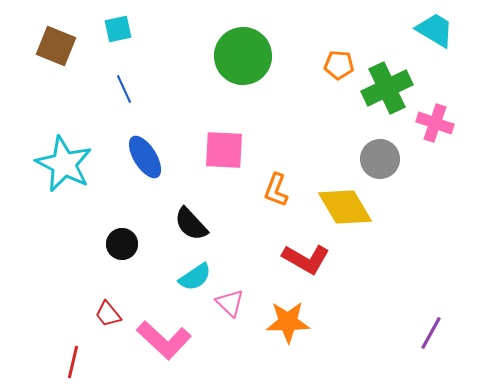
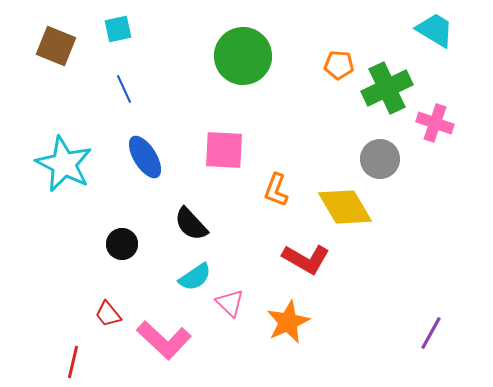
orange star: rotated 24 degrees counterclockwise
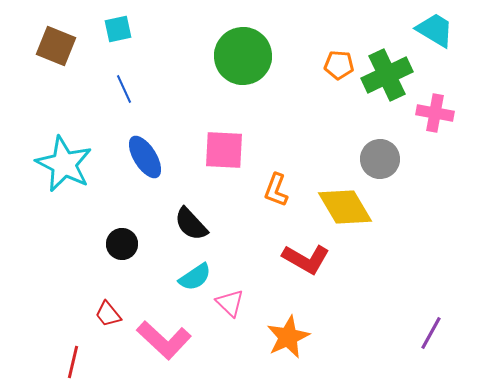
green cross: moved 13 px up
pink cross: moved 10 px up; rotated 9 degrees counterclockwise
orange star: moved 15 px down
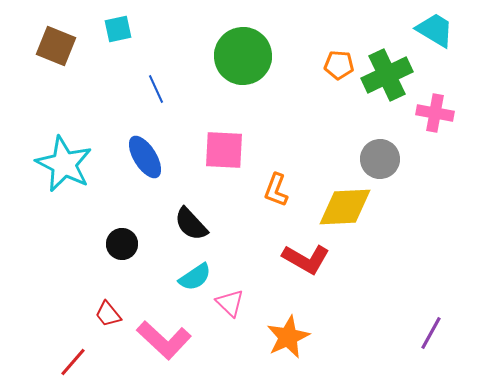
blue line: moved 32 px right
yellow diamond: rotated 62 degrees counterclockwise
red line: rotated 28 degrees clockwise
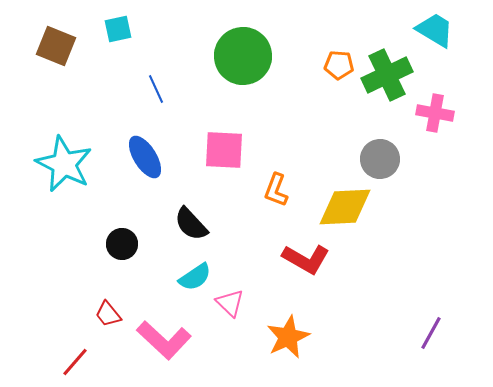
red line: moved 2 px right
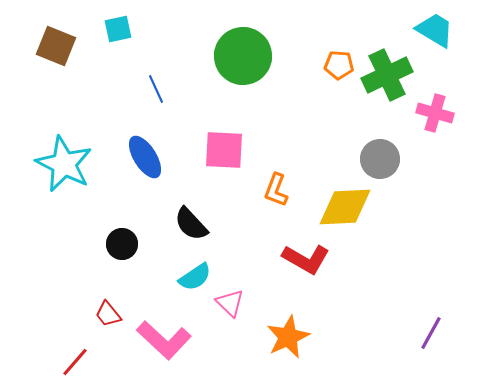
pink cross: rotated 6 degrees clockwise
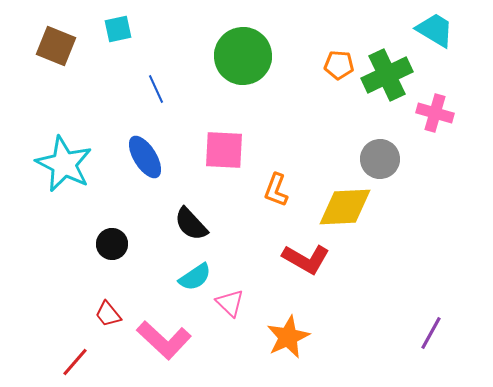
black circle: moved 10 px left
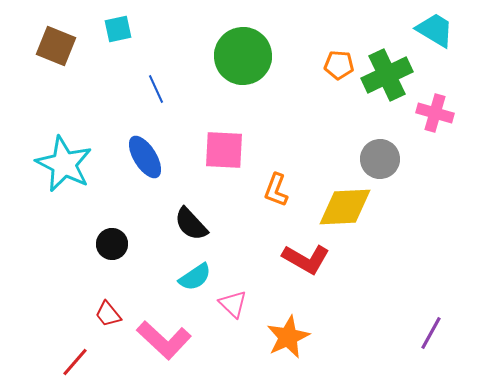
pink triangle: moved 3 px right, 1 px down
